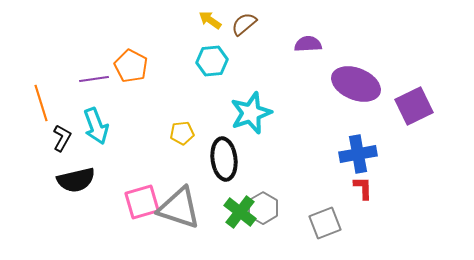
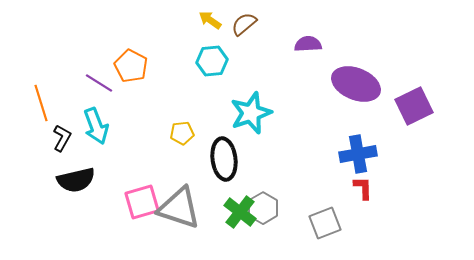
purple line: moved 5 px right, 4 px down; rotated 40 degrees clockwise
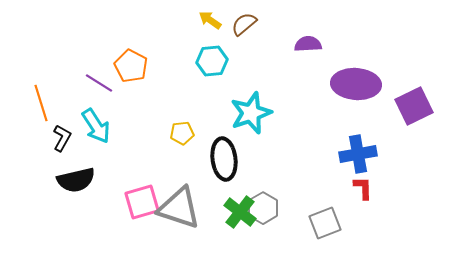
purple ellipse: rotated 18 degrees counterclockwise
cyan arrow: rotated 12 degrees counterclockwise
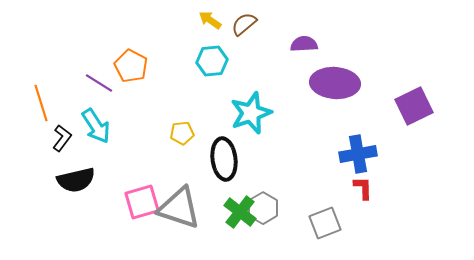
purple semicircle: moved 4 px left
purple ellipse: moved 21 px left, 1 px up
black L-shape: rotated 8 degrees clockwise
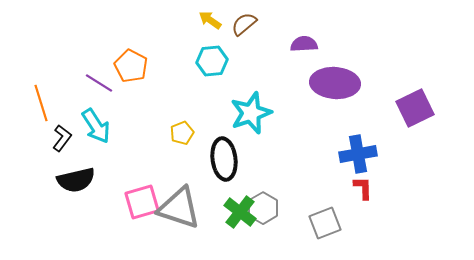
purple square: moved 1 px right, 2 px down
yellow pentagon: rotated 15 degrees counterclockwise
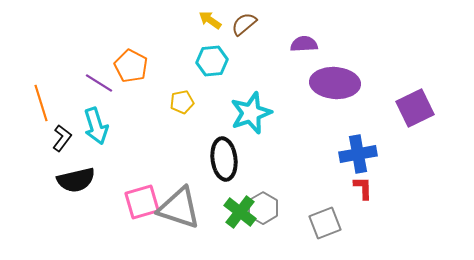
cyan arrow: rotated 15 degrees clockwise
yellow pentagon: moved 31 px up; rotated 10 degrees clockwise
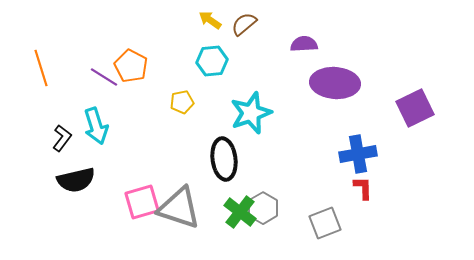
purple line: moved 5 px right, 6 px up
orange line: moved 35 px up
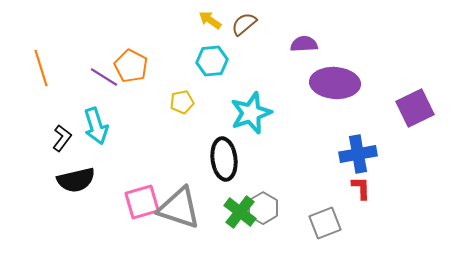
red L-shape: moved 2 px left
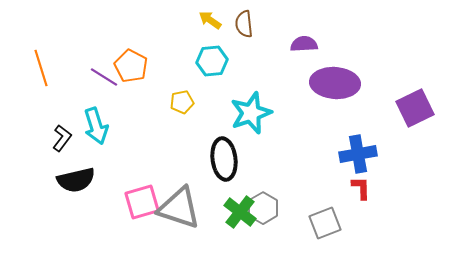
brown semicircle: rotated 56 degrees counterclockwise
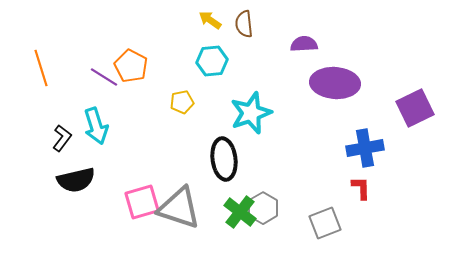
blue cross: moved 7 px right, 6 px up
